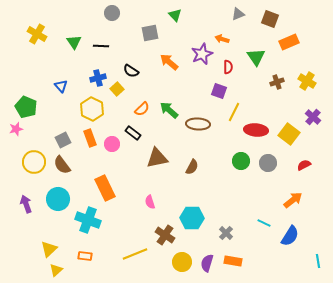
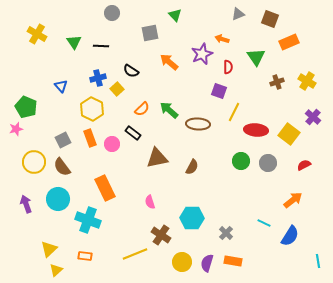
brown semicircle at (62, 165): moved 2 px down
brown cross at (165, 235): moved 4 px left
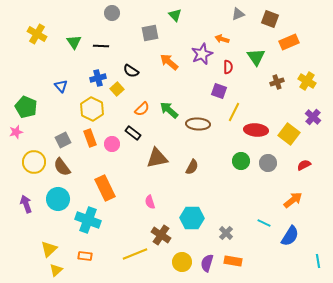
pink star at (16, 129): moved 3 px down
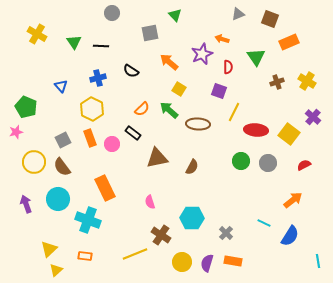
yellow square at (117, 89): moved 62 px right; rotated 16 degrees counterclockwise
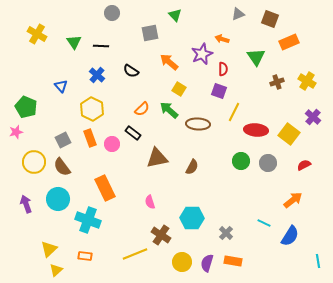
red semicircle at (228, 67): moved 5 px left, 2 px down
blue cross at (98, 78): moved 1 px left, 3 px up; rotated 35 degrees counterclockwise
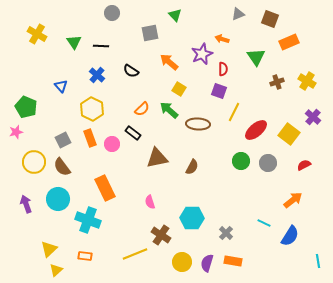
red ellipse at (256, 130): rotated 45 degrees counterclockwise
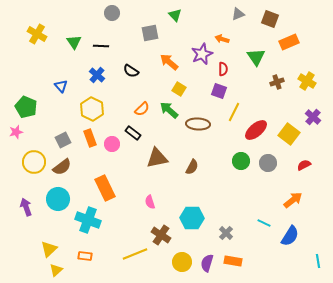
brown semicircle at (62, 167): rotated 90 degrees counterclockwise
purple arrow at (26, 204): moved 3 px down
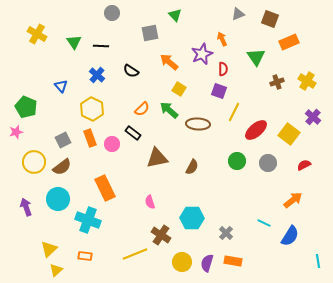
orange arrow at (222, 39): rotated 48 degrees clockwise
green circle at (241, 161): moved 4 px left
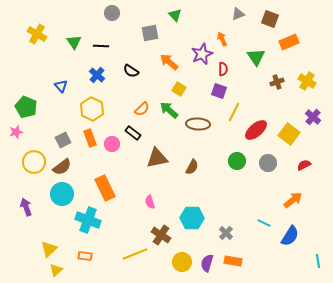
cyan circle at (58, 199): moved 4 px right, 5 px up
